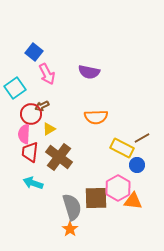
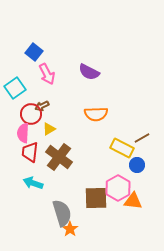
purple semicircle: rotated 15 degrees clockwise
orange semicircle: moved 3 px up
pink semicircle: moved 1 px left, 1 px up
gray semicircle: moved 10 px left, 6 px down
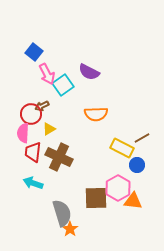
cyan square: moved 48 px right, 3 px up
red trapezoid: moved 3 px right
brown cross: rotated 12 degrees counterclockwise
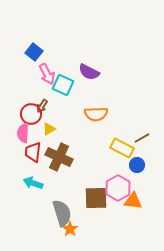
cyan square: rotated 30 degrees counterclockwise
brown arrow: rotated 32 degrees counterclockwise
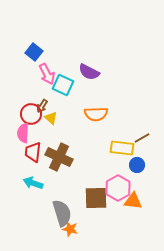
yellow triangle: moved 2 px right, 11 px up; rotated 48 degrees counterclockwise
yellow rectangle: rotated 20 degrees counterclockwise
orange star: rotated 21 degrees counterclockwise
